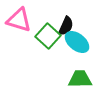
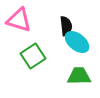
black semicircle: rotated 30 degrees counterclockwise
green square: moved 15 px left, 20 px down; rotated 15 degrees clockwise
green trapezoid: moved 1 px left, 3 px up
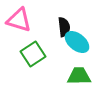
black semicircle: moved 2 px left, 1 px down
green square: moved 2 px up
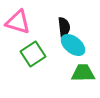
pink triangle: moved 1 px left, 2 px down
cyan ellipse: moved 4 px left, 3 px down
green trapezoid: moved 4 px right, 3 px up
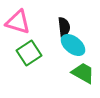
green square: moved 4 px left, 1 px up
green trapezoid: rotated 30 degrees clockwise
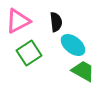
pink triangle: moved 1 px up; rotated 44 degrees counterclockwise
black semicircle: moved 8 px left, 5 px up
green trapezoid: moved 2 px up
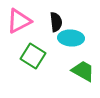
pink triangle: moved 1 px right
cyan ellipse: moved 2 px left, 7 px up; rotated 35 degrees counterclockwise
green square: moved 4 px right, 3 px down; rotated 25 degrees counterclockwise
